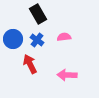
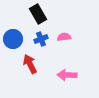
blue cross: moved 4 px right, 1 px up; rotated 32 degrees clockwise
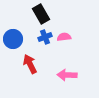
black rectangle: moved 3 px right
blue cross: moved 4 px right, 2 px up
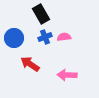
blue circle: moved 1 px right, 1 px up
red arrow: rotated 30 degrees counterclockwise
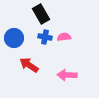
blue cross: rotated 32 degrees clockwise
red arrow: moved 1 px left, 1 px down
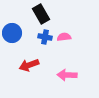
blue circle: moved 2 px left, 5 px up
red arrow: rotated 54 degrees counterclockwise
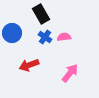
blue cross: rotated 24 degrees clockwise
pink arrow: moved 3 px right, 2 px up; rotated 126 degrees clockwise
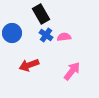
blue cross: moved 1 px right, 2 px up
pink arrow: moved 2 px right, 2 px up
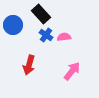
black rectangle: rotated 12 degrees counterclockwise
blue circle: moved 1 px right, 8 px up
red arrow: rotated 54 degrees counterclockwise
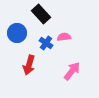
blue circle: moved 4 px right, 8 px down
blue cross: moved 8 px down
